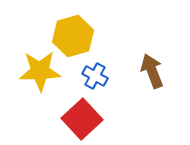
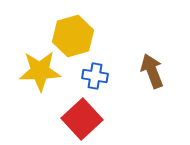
blue cross: rotated 20 degrees counterclockwise
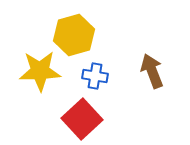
yellow hexagon: moved 1 px right, 1 px up
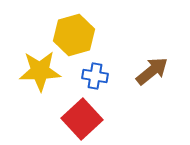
brown arrow: rotated 72 degrees clockwise
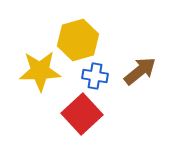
yellow hexagon: moved 4 px right, 5 px down
brown arrow: moved 12 px left
red square: moved 5 px up
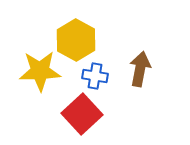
yellow hexagon: moved 2 px left; rotated 15 degrees counterclockwise
brown arrow: moved 2 px up; rotated 40 degrees counterclockwise
